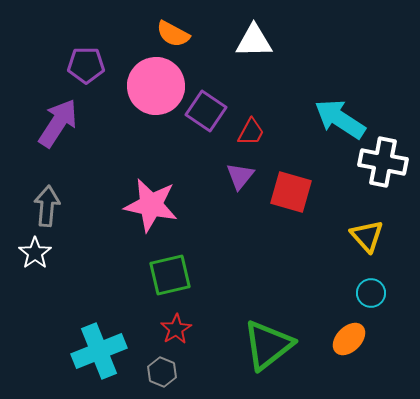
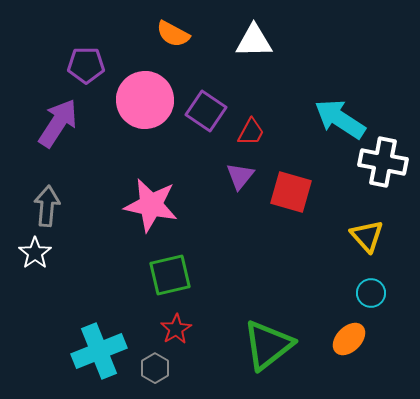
pink circle: moved 11 px left, 14 px down
gray hexagon: moved 7 px left, 4 px up; rotated 8 degrees clockwise
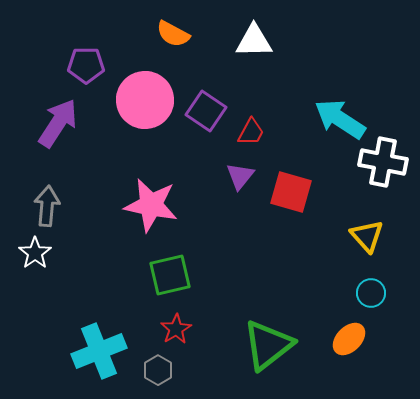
gray hexagon: moved 3 px right, 2 px down
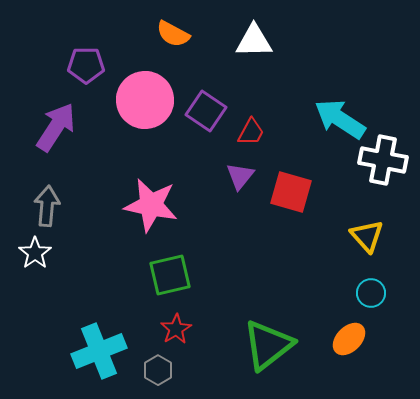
purple arrow: moved 2 px left, 4 px down
white cross: moved 2 px up
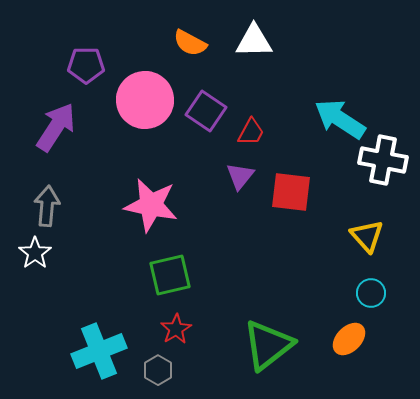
orange semicircle: moved 17 px right, 9 px down
red square: rotated 9 degrees counterclockwise
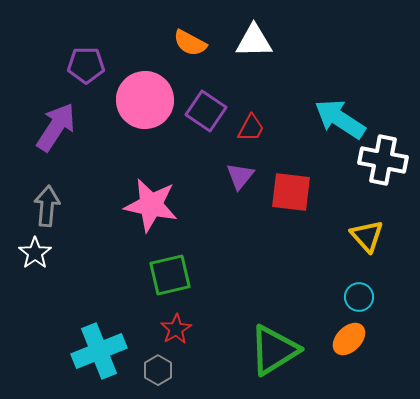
red trapezoid: moved 4 px up
cyan circle: moved 12 px left, 4 px down
green triangle: moved 6 px right, 5 px down; rotated 6 degrees clockwise
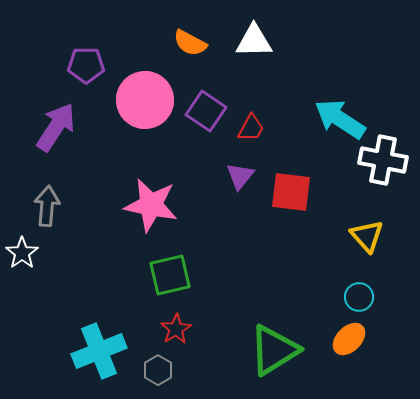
white star: moved 13 px left
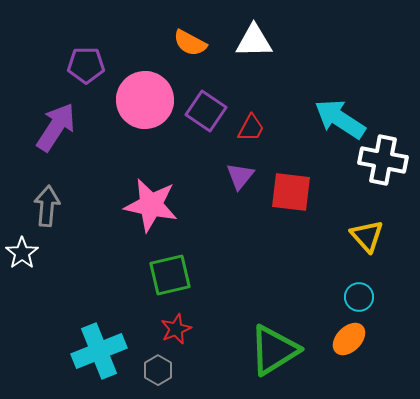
red star: rotated 8 degrees clockwise
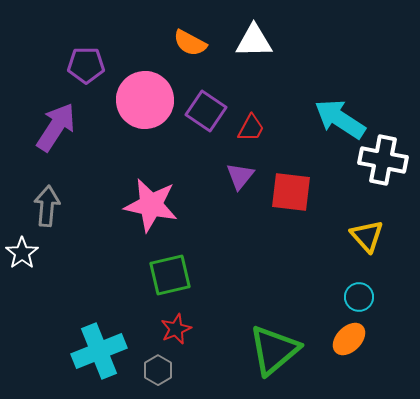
green triangle: rotated 8 degrees counterclockwise
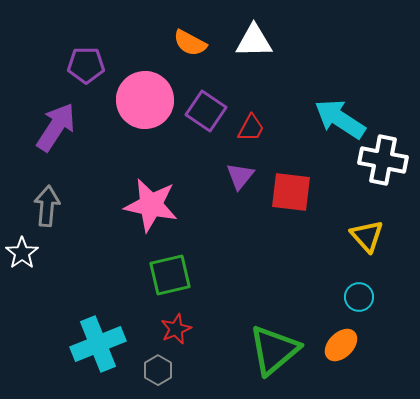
orange ellipse: moved 8 px left, 6 px down
cyan cross: moved 1 px left, 7 px up
